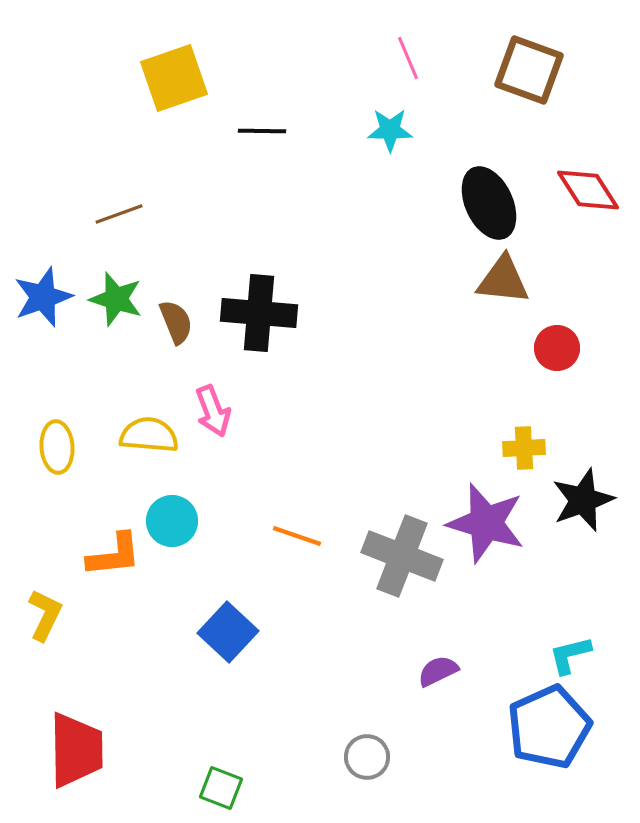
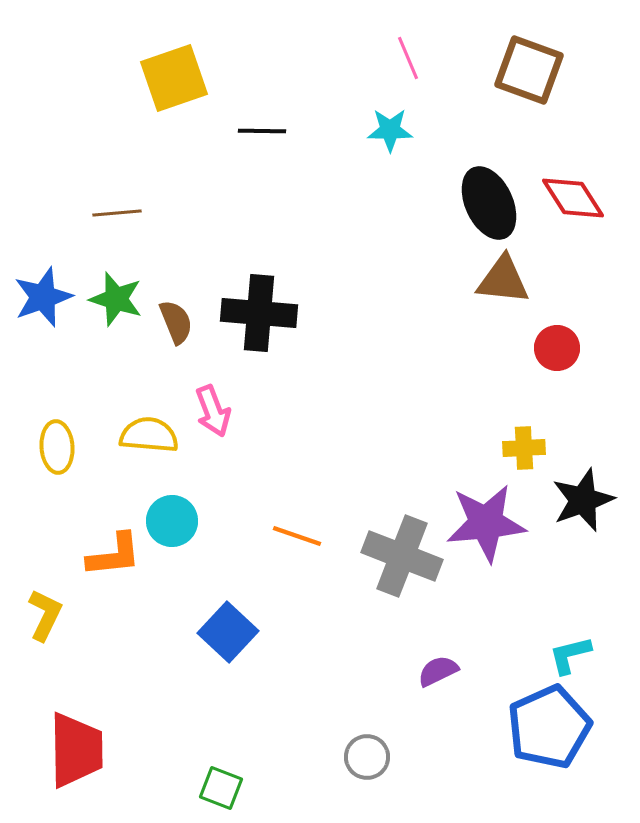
red diamond: moved 15 px left, 8 px down
brown line: moved 2 px left, 1 px up; rotated 15 degrees clockwise
purple star: rotated 22 degrees counterclockwise
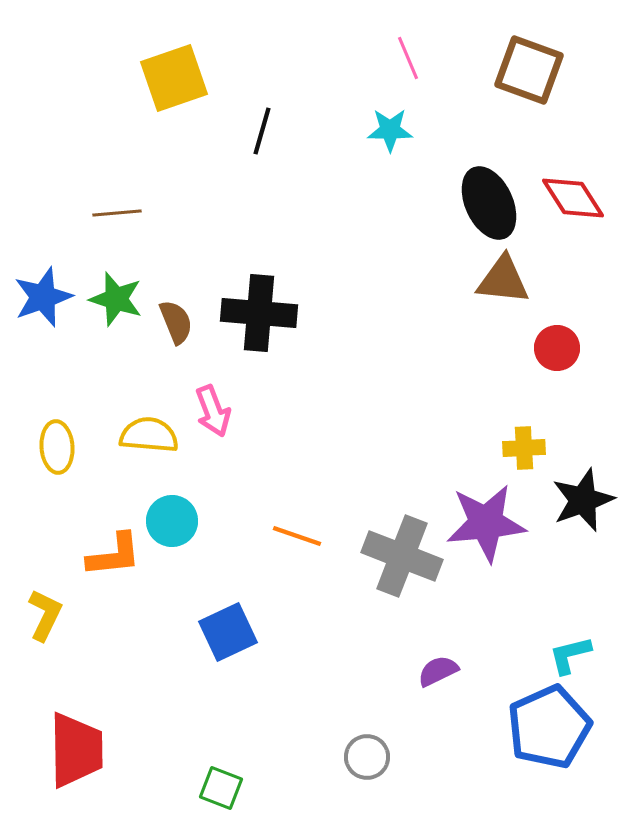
black line: rotated 75 degrees counterclockwise
blue square: rotated 22 degrees clockwise
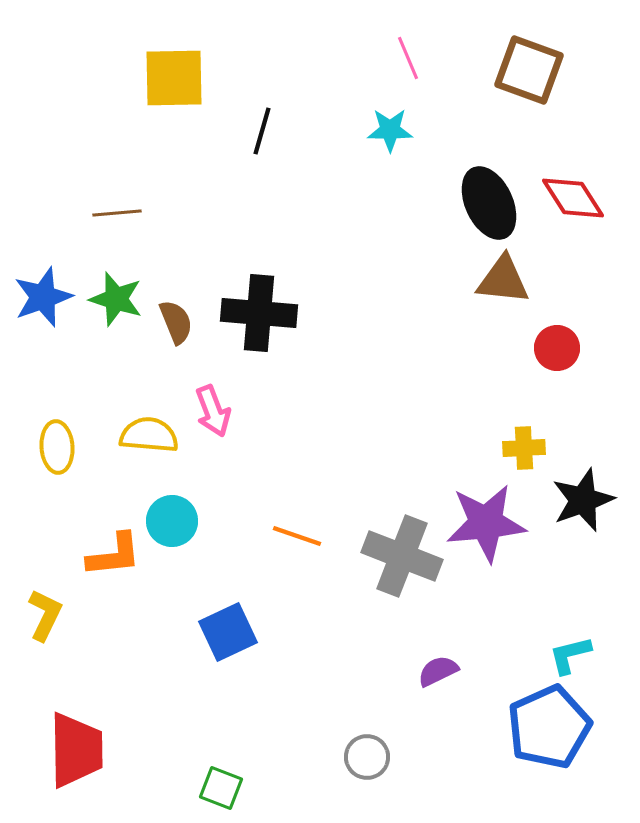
yellow square: rotated 18 degrees clockwise
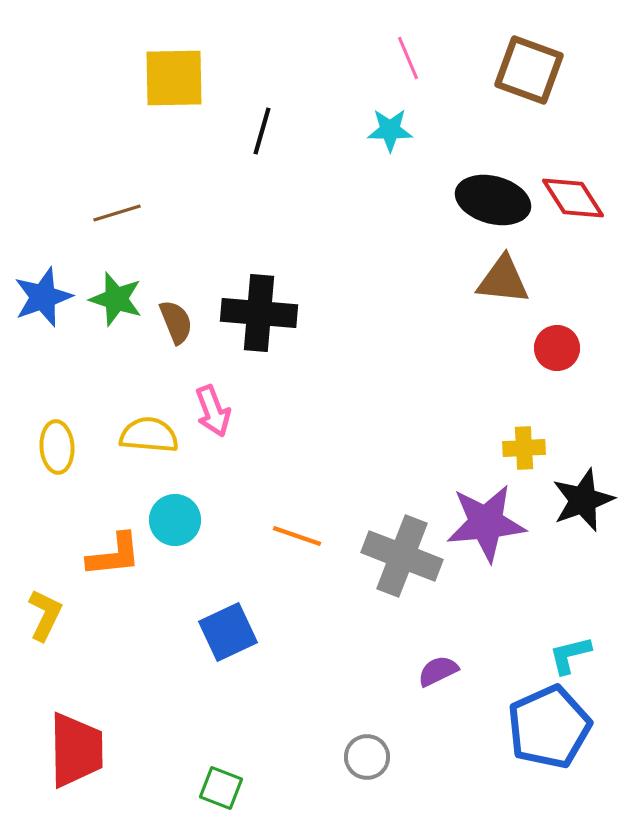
black ellipse: moved 4 px right, 3 px up; rotated 50 degrees counterclockwise
brown line: rotated 12 degrees counterclockwise
cyan circle: moved 3 px right, 1 px up
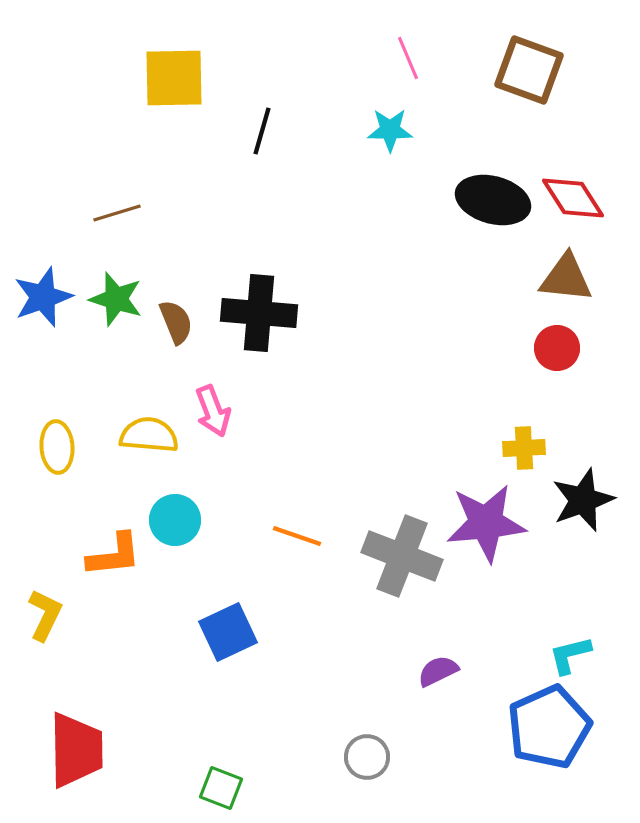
brown triangle: moved 63 px right, 2 px up
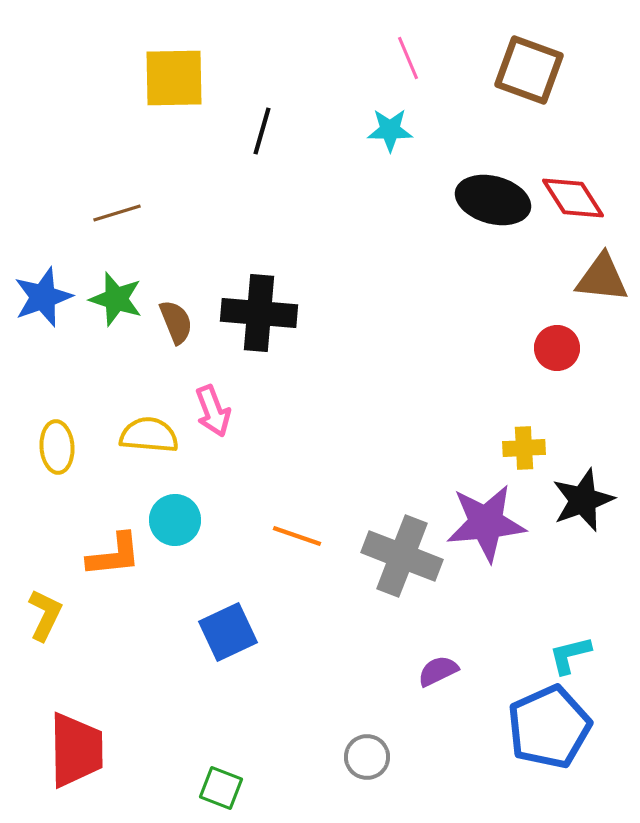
brown triangle: moved 36 px right
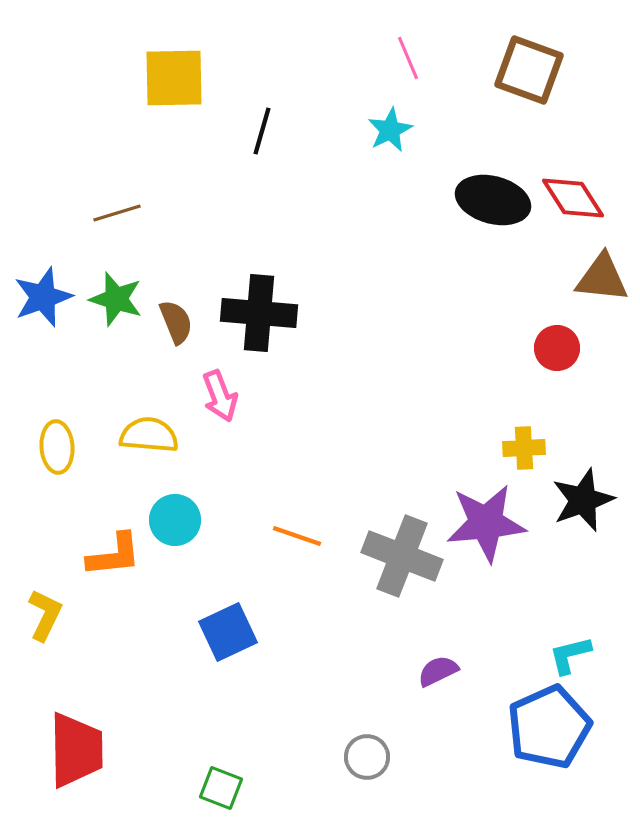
cyan star: rotated 27 degrees counterclockwise
pink arrow: moved 7 px right, 15 px up
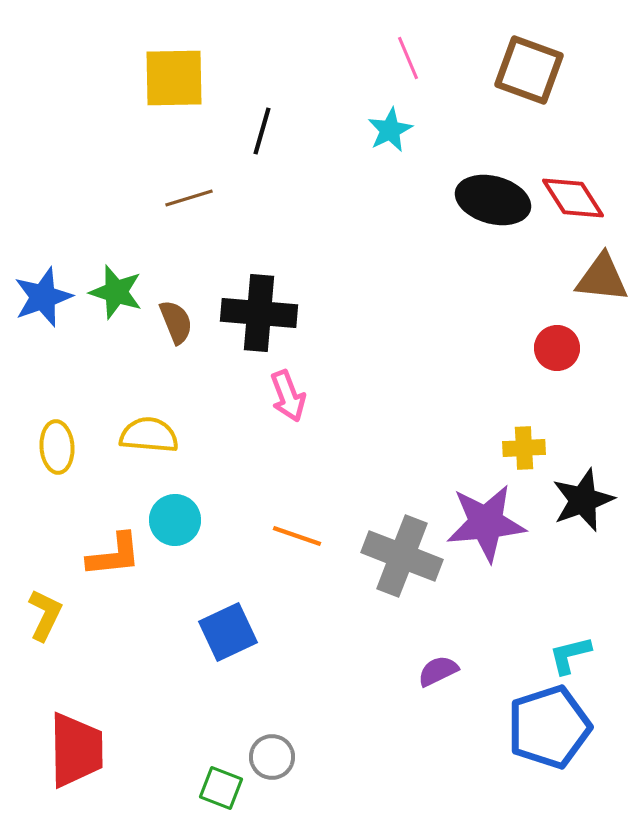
brown line: moved 72 px right, 15 px up
green star: moved 7 px up
pink arrow: moved 68 px right
blue pentagon: rotated 6 degrees clockwise
gray circle: moved 95 px left
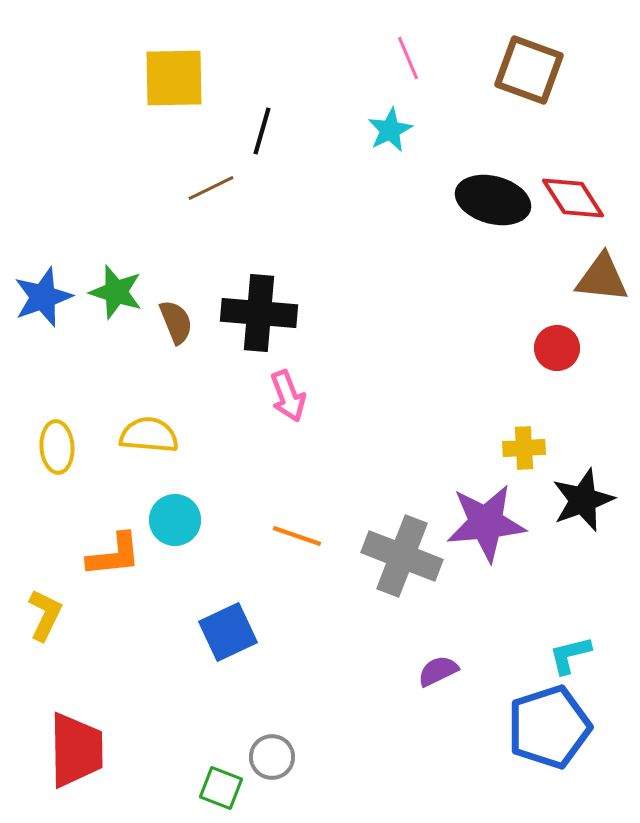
brown line: moved 22 px right, 10 px up; rotated 9 degrees counterclockwise
